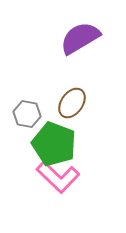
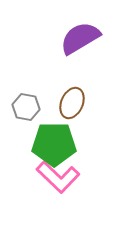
brown ellipse: rotated 12 degrees counterclockwise
gray hexagon: moved 1 px left, 7 px up
green pentagon: rotated 21 degrees counterclockwise
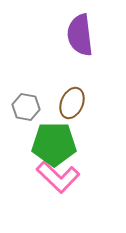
purple semicircle: moved 3 px up; rotated 66 degrees counterclockwise
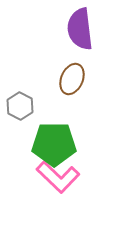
purple semicircle: moved 6 px up
brown ellipse: moved 24 px up
gray hexagon: moved 6 px left, 1 px up; rotated 16 degrees clockwise
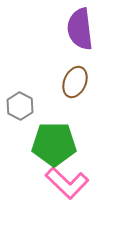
brown ellipse: moved 3 px right, 3 px down
pink L-shape: moved 9 px right, 6 px down
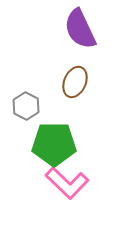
purple semicircle: rotated 18 degrees counterclockwise
gray hexagon: moved 6 px right
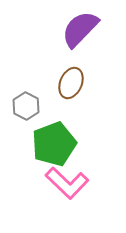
purple semicircle: rotated 69 degrees clockwise
brown ellipse: moved 4 px left, 1 px down
green pentagon: rotated 21 degrees counterclockwise
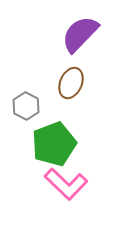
purple semicircle: moved 5 px down
pink L-shape: moved 1 px left, 1 px down
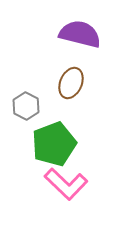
purple semicircle: rotated 60 degrees clockwise
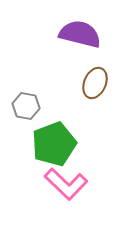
brown ellipse: moved 24 px right
gray hexagon: rotated 16 degrees counterclockwise
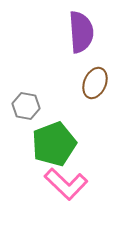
purple semicircle: moved 1 px right, 2 px up; rotated 72 degrees clockwise
